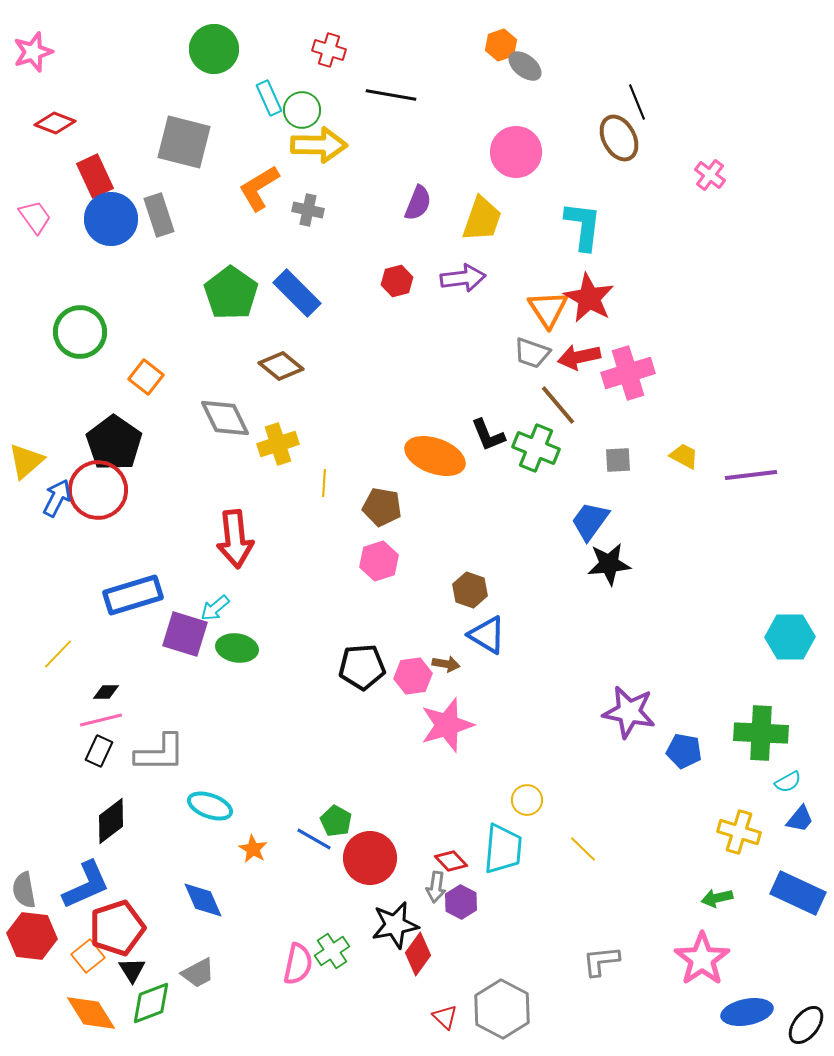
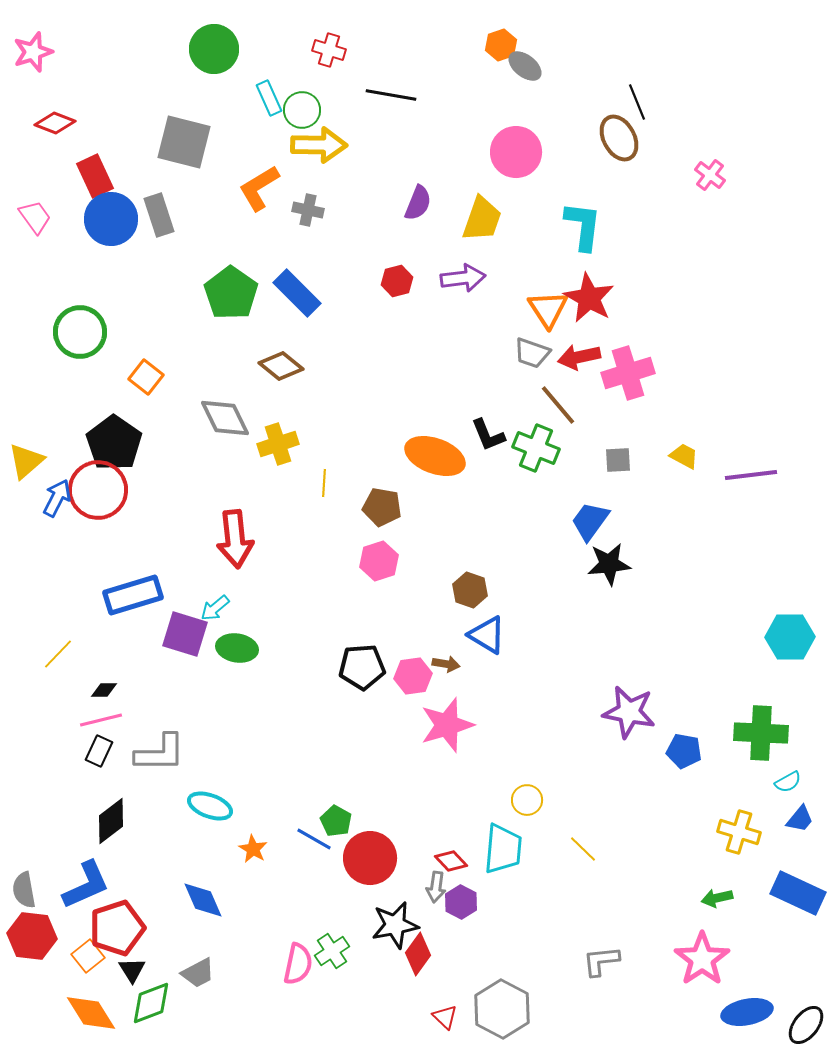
black diamond at (106, 692): moved 2 px left, 2 px up
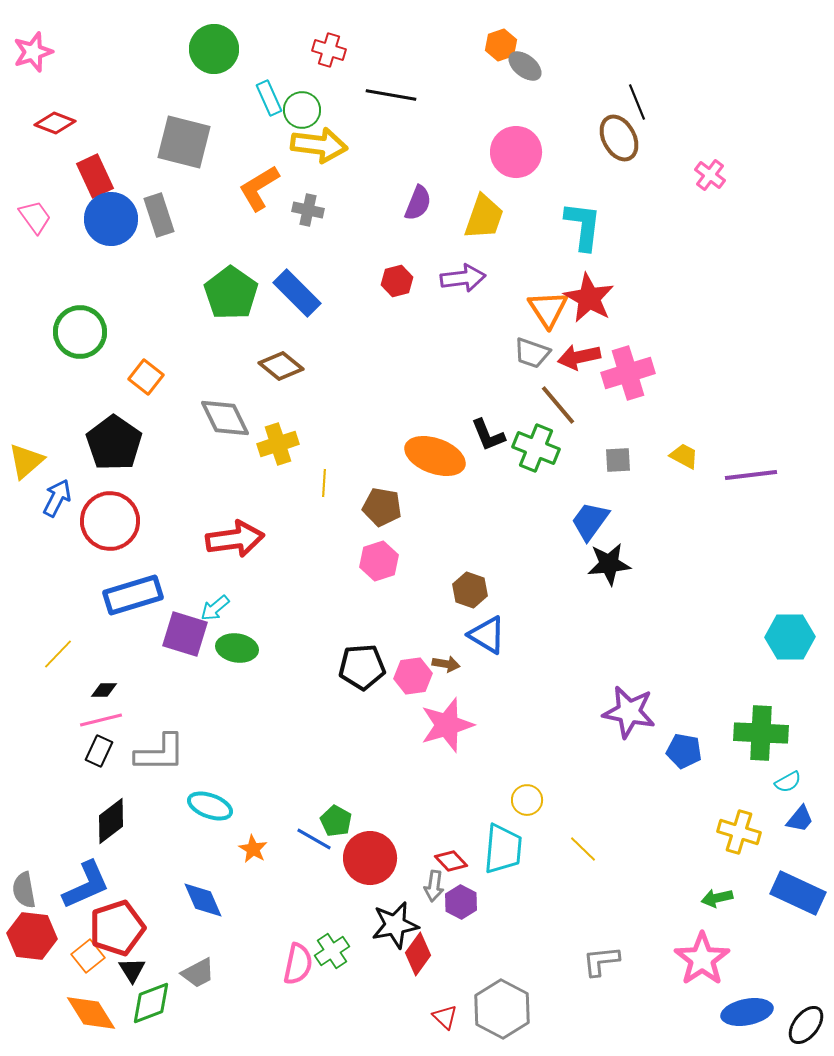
yellow arrow at (319, 145): rotated 6 degrees clockwise
yellow trapezoid at (482, 219): moved 2 px right, 2 px up
red circle at (98, 490): moved 12 px right, 31 px down
red arrow at (235, 539): rotated 92 degrees counterclockwise
gray arrow at (436, 887): moved 2 px left, 1 px up
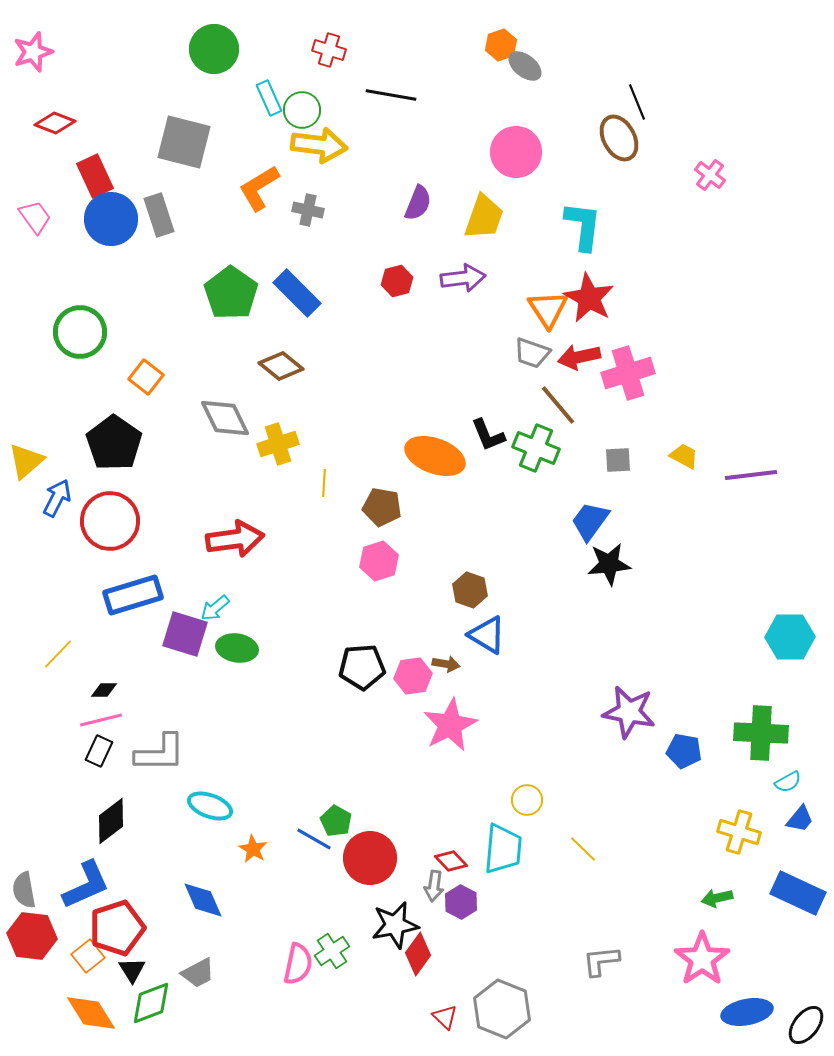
pink star at (447, 725): moved 3 px right; rotated 10 degrees counterclockwise
gray hexagon at (502, 1009): rotated 6 degrees counterclockwise
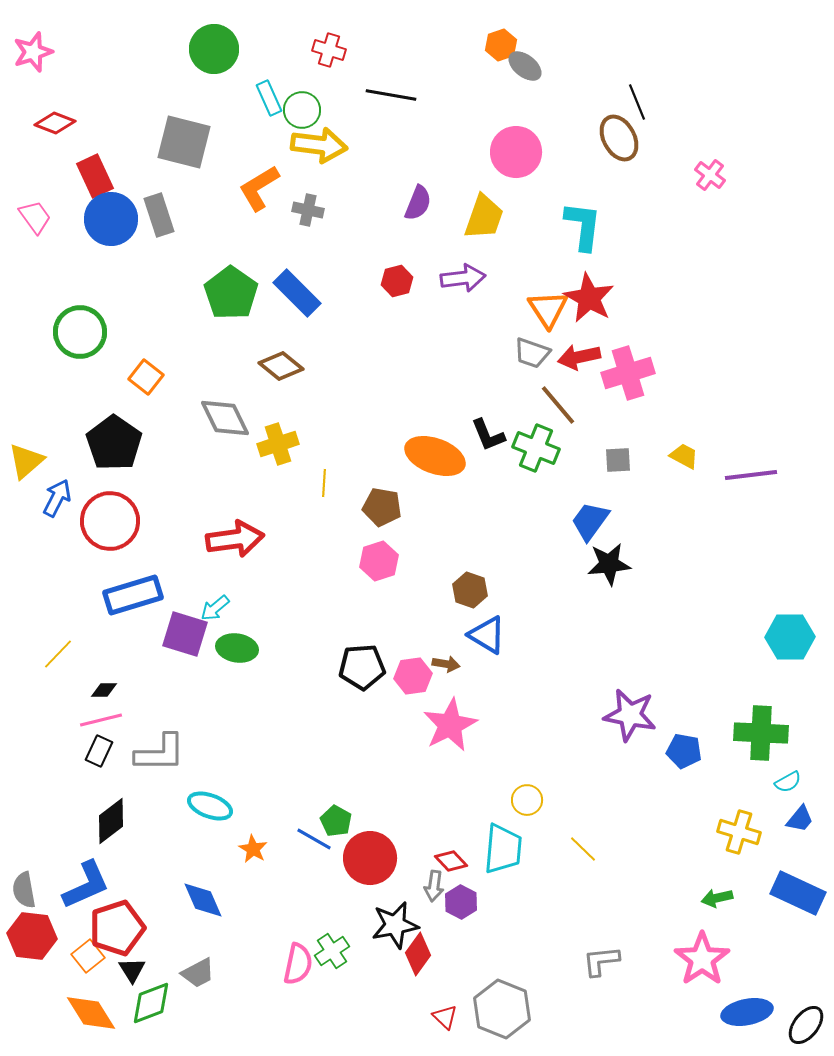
purple star at (629, 712): moved 1 px right, 3 px down
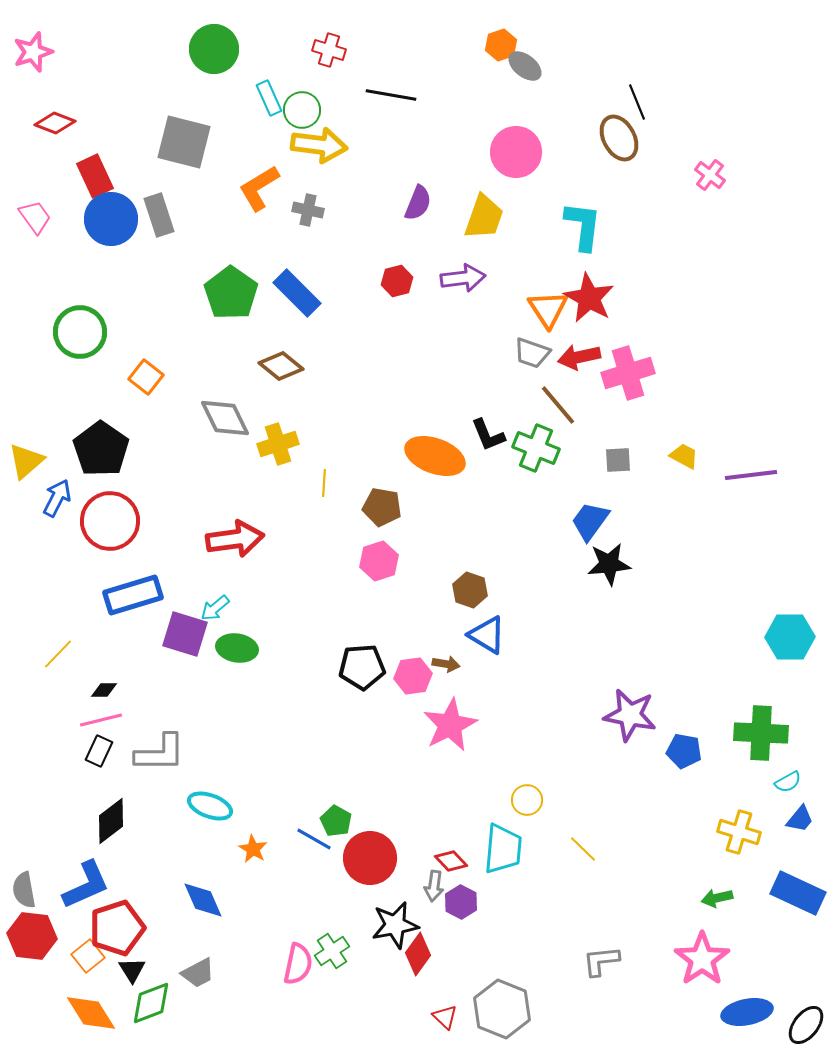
black pentagon at (114, 443): moved 13 px left, 6 px down
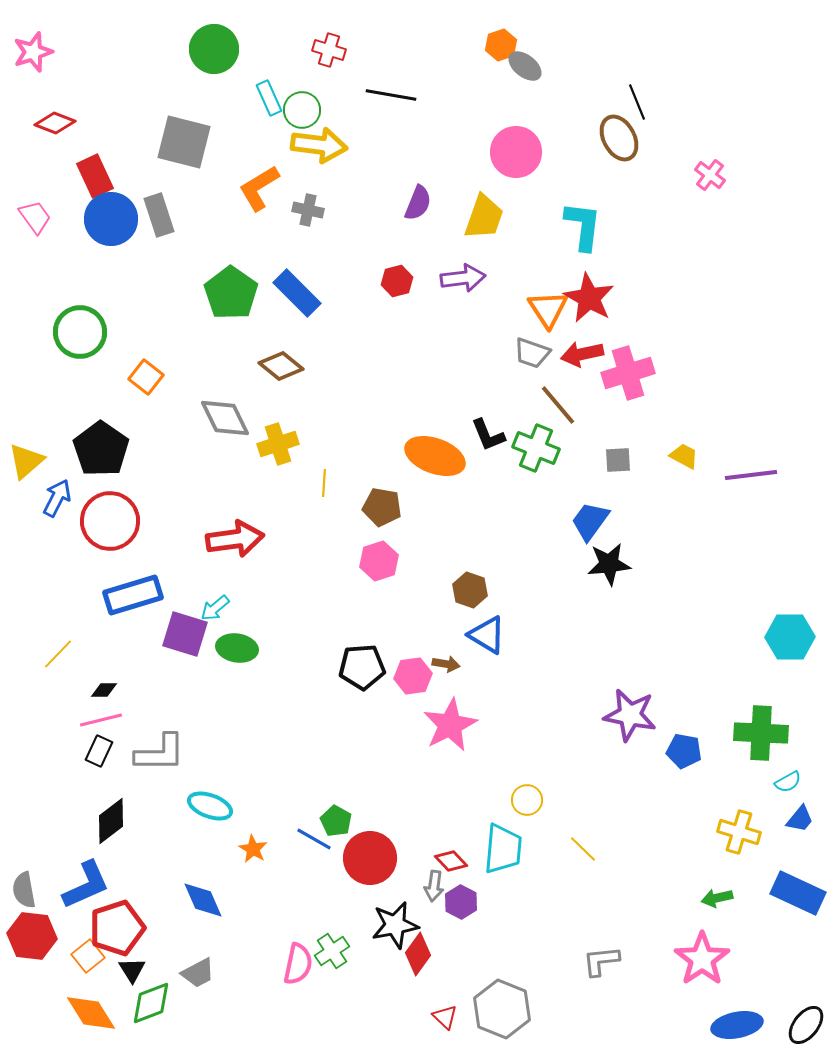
red arrow at (579, 357): moved 3 px right, 3 px up
blue ellipse at (747, 1012): moved 10 px left, 13 px down
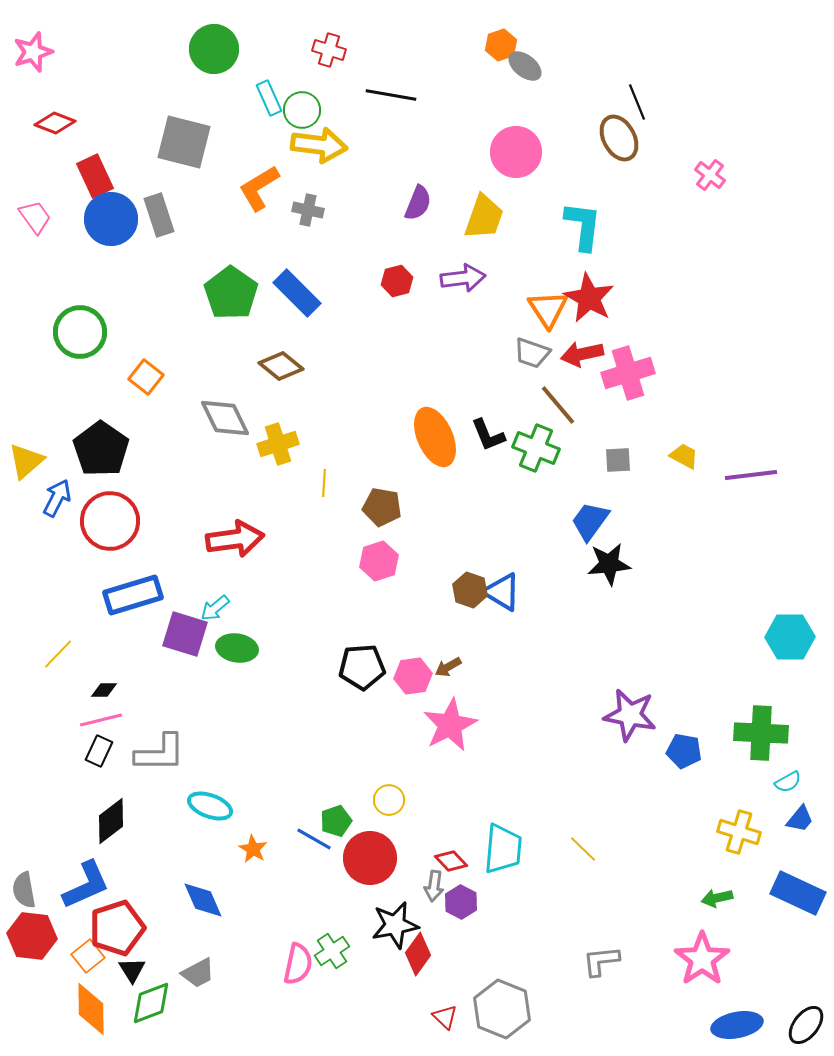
orange ellipse at (435, 456): moved 19 px up; rotated 46 degrees clockwise
blue triangle at (487, 635): moved 15 px right, 43 px up
brown arrow at (446, 664): moved 2 px right, 3 px down; rotated 140 degrees clockwise
yellow circle at (527, 800): moved 138 px left
green pentagon at (336, 821): rotated 24 degrees clockwise
orange diamond at (91, 1013): moved 4 px up; rotated 32 degrees clockwise
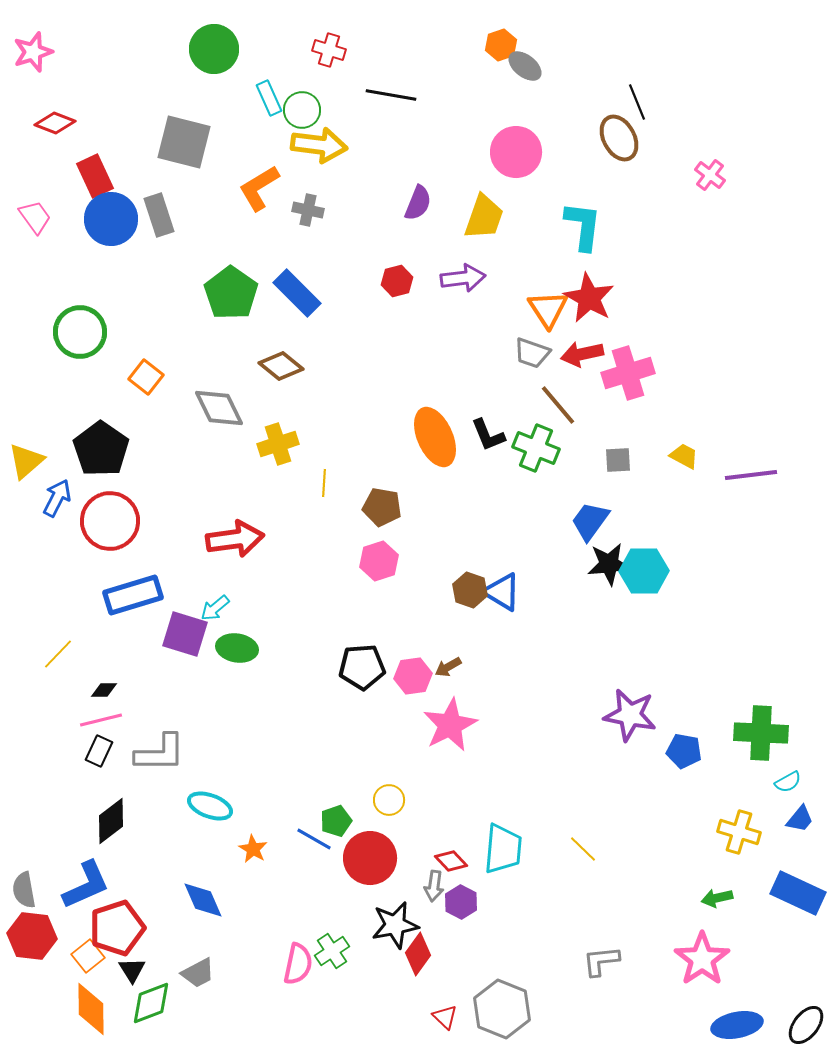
gray diamond at (225, 418): moved 6 px left, 10 px up
cyan hexagon at (790, 637): moved 146 px left, 66 px up
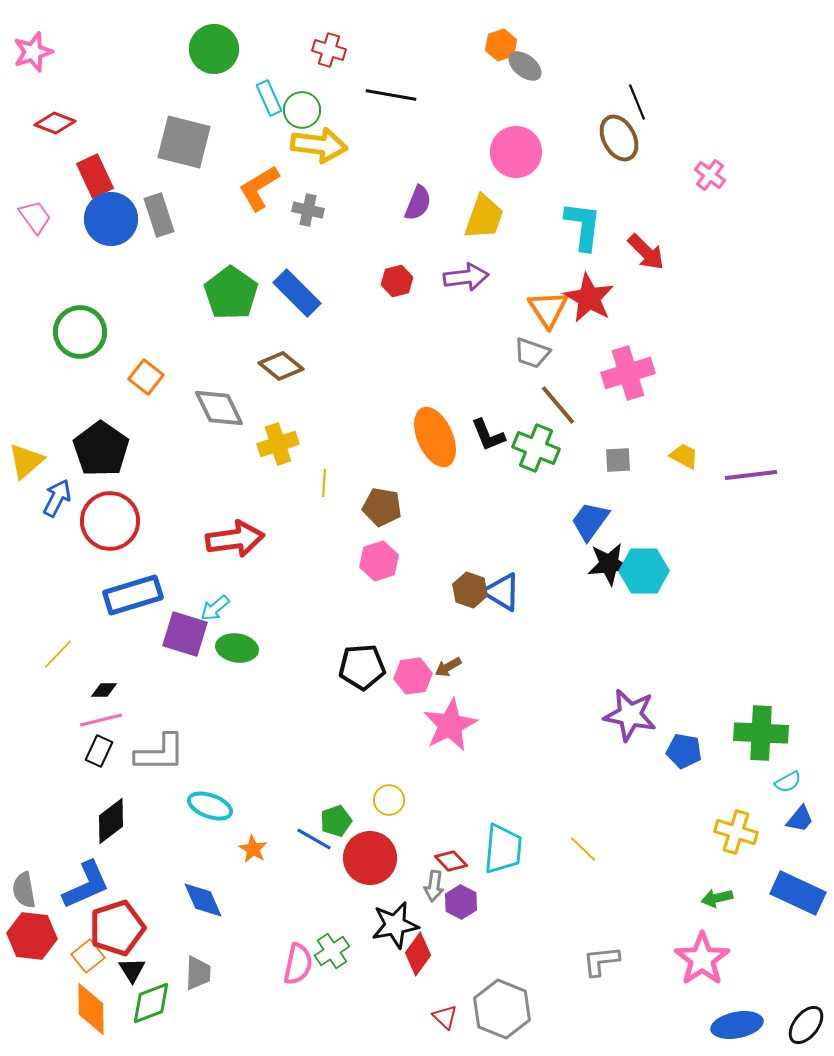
purple arrow at (463, 278): moved 3 px right, 1 px up
red arrow at (582, 354): moved 64 px right, 102 px up; rotated 123 degrees counterclockwise
yellow cross at (739, 832): moved 3 px left
gray trapezoid at (198, 973): rotated 60 degrees counterclockwise
